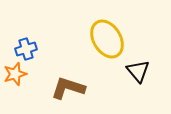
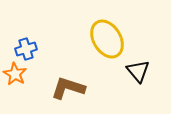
orange star: rotated 25 degrees counterclockwise
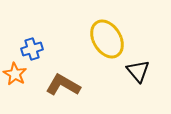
blue cross: moved 6 px right
brown L-shape: moved 5 px left, 3 px up; rotated 12 degrees clockwise
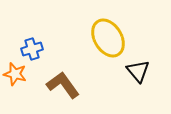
yellow ellipse: moved 1 px right, 1 px up
orange star: rotated 15 degrees counterclockwise
brown L-shape: rotated 24 degrees clockwise
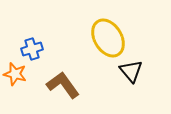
black triangle: moved 7 px left
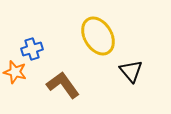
yellow ellipse: moved 10 px left, 2 px up
orange star: moved 2 px up
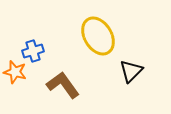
blue cross: moved 1 px right, 2 px down
black triangle: rotated 25 degrees clockwise
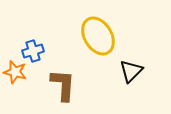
brown L-shape: rotated 40 degrees clockwise
